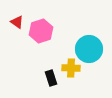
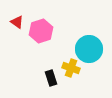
yellow cross: rotated 18 degrees clockwise
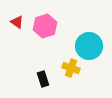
pink hexagon: moved 4 px right, 5 px up
cyan circle: moved 3 px up
black rectangle: moved 8 px left, 1 px down
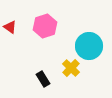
red triangle: moved 7 px left, 5 px down
yellow cross: rotated 24 degrees clockwise
black rectangle: rotated 14 degrees counterclockwise
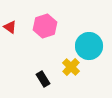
yellow cross: moved 1 px up
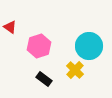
pink hexagon: moved 6 px left, 20 px down
yellow cross: moved 4 px right, 3 px down
black rectangle: moved 1 px right; rotated 21 degrees counterclockwise
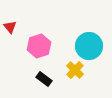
red triangle: rotated 16 degrees clockwise
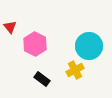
pink hexagon: moved 4 px left, 2 px up; rotated 15 degrees counterclockwise
yellow cross: rotated 18 degrees clockwise
black rectangle: moved 2 px left
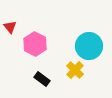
yellow cross: rotated 18 degrees counterclockwise
